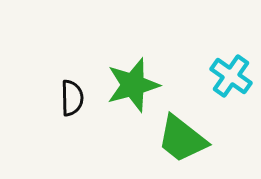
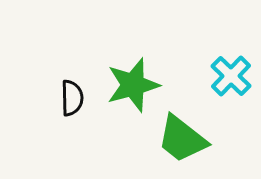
cyan cross: rotated 9 degrees clockwise
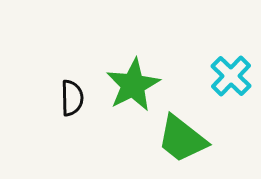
green star: rotated 12 degrees counterclockwise
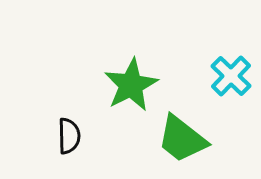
green star: moved 2 px left
black semicircle: moved 3 px left, 38 px down
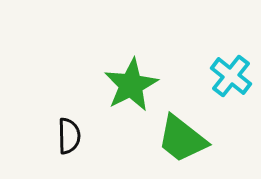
cyan cross: rotated 6 degrees counterclockwise
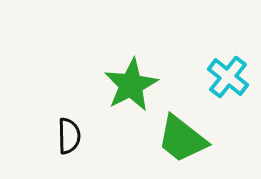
cyan cross: moved 3 px left, 1 px down
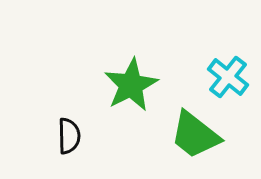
green trapezoid: moved 13 px right, 4 px up
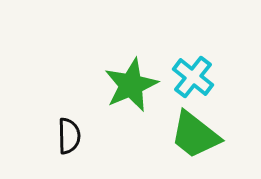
cyan cross: moved 35 px left
green star: rotated 4 degrees clockwise
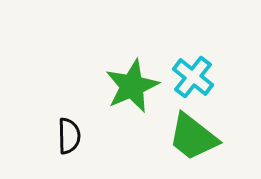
green star: moved 1 px right, 1 px down
green trapezoid: moved 2 px left, 2 px down
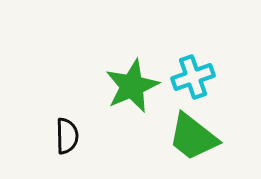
cyan cross: rotated 33 degrees clockwise
black semicircle: moved 2 px left
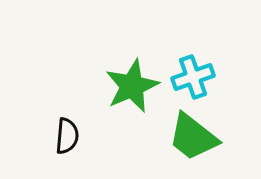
black semicircle: rotated 6 degrees clockwise
